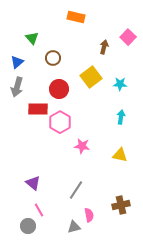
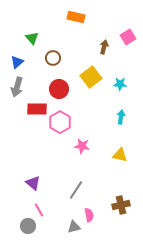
pink square: rotated 14 degrees clockwise
red rectangle: moved 1 px left
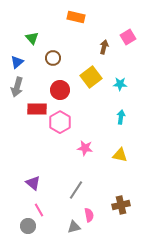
red circle: moved 1 px right, 1 px down
pink star: moved 3 px right, 2 px down
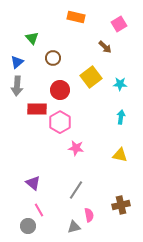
pink square: moved 9 px left, 13 px up
brown arrow: moved 1 px right; rotated 120 degrees clockwise
gray arrow: moved 1 px up; rotated 12 degrees counterclockwise
pink star: moved 9 px left
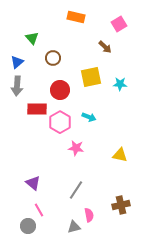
yellow square: rotated 25 degrees clockwise
cyan arrow: moved 32 px left; rotated 104 degrees clockwise
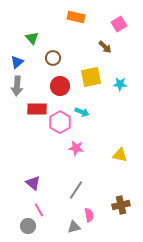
red circle: moved 4 px up
cyan arrow: moved 7 px left, 5 px up
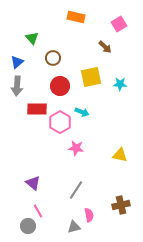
pink line: moved 1 px left, 1 px down
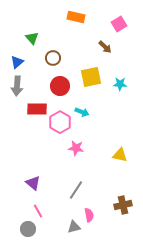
brown cross: moved 2 px right
gray circle: moved 3 px down
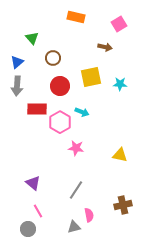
brown arrow: rotated 32 degrees counterclockwise
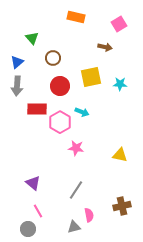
brown cross: moved 1 px left, 1 px down
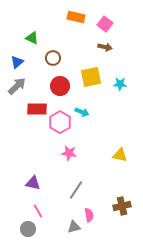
pink square: moved 14 px left; rotated 21 degrees counterclockwise
green triangle: rotated 24 degrees counterclockwise
gray arrow: rotated 138 degrees counterclockwise
pink star: moved 7 px left, 5 px down
purple triangle: rotated 28 degrees counterclockwise
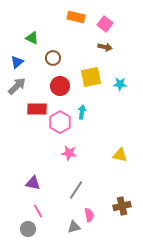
cyan arrow: rotated 104 degrees counterclockwise
